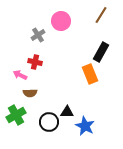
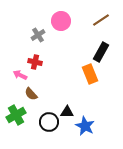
brown line: moved 5 px down; rotated 24 degrees clockwise
brown semicircle: moved 1 px right, 1 px down; rotated 48 degrees clockwise
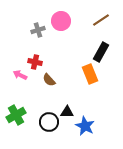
gray cross: moved 5 px up; rotated 16 degrees clockwise
brown semicircle: moved 18 px right, 14 px up
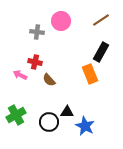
gray cross: moved 1 px left, 2 px down; rotated 24 degrees clockwise
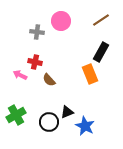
black triangle: rotated 24 degrees counterclockwise
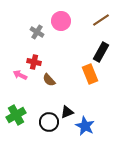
gray cross: rotated 24 degrees clockwise
red cross: moved 1 px left
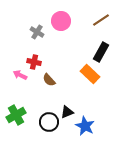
orange rectangle: rotated 24 degrees counterclockwise
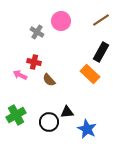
black triangle: rotated 16 degrees clockwise
blue star: moved 2 px right, 3 px down
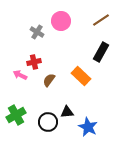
red cross: rotated 24 degrees counterclockwise
orange rectangle: moved 9 px left, 2 px down
brown semicircle: rotated 80 degrees clockwise
black circle: moved 1 px left
blue star: moved 1 px right, 2 px up
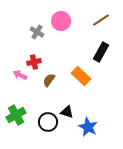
black triangle: rotated 24 degrees clockwise
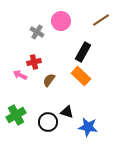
black rectangle: moved 18 px left
blue star: rotated 18 degrees counterclockwise
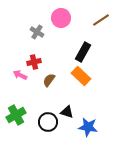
pink circle: moved 3 px up
